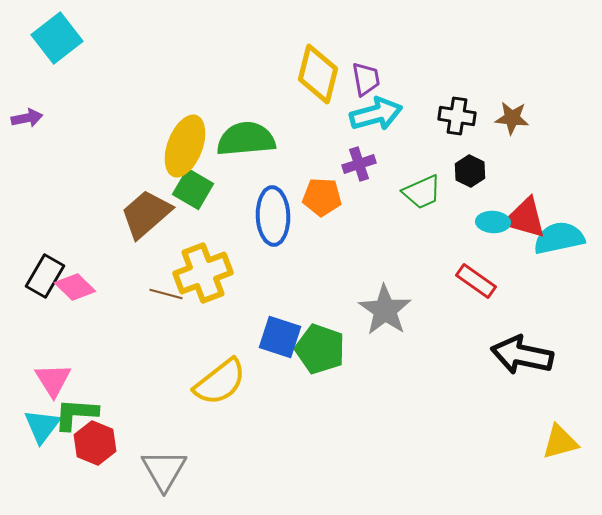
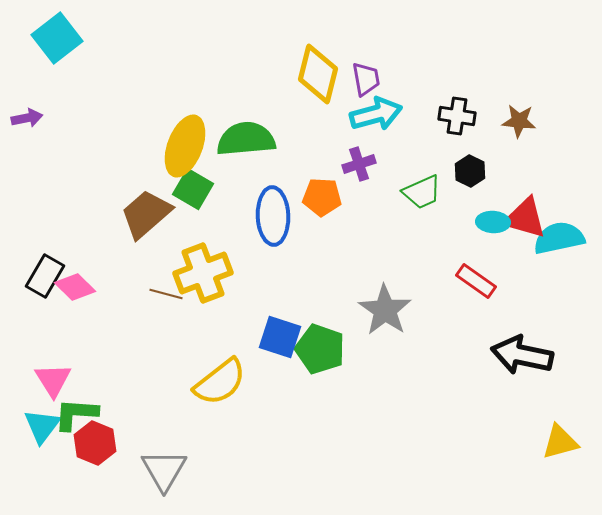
brown star: moved 7 px right, 3 px down
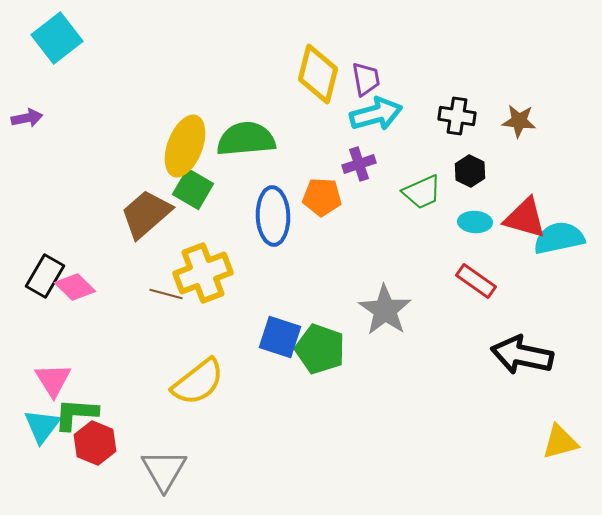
cyan ellipse: moved 18 px left
yellow semicircle: moved 22 px left
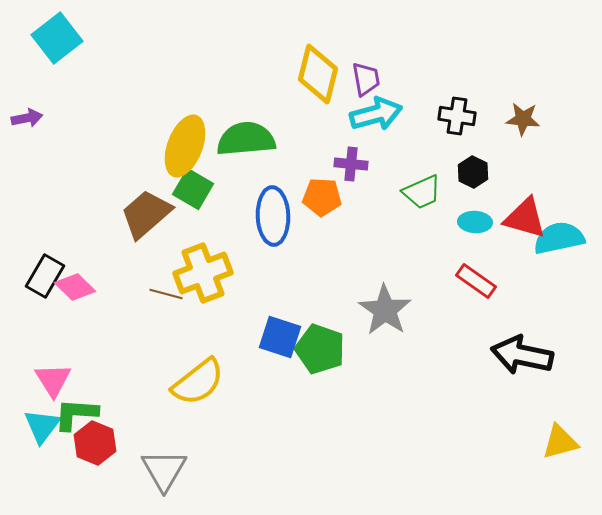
brown star: moved 4 px right, 2 px up
purple cross: moved 8 px left; rotated 24 degrees clockwise
black hexagon: moved 3 px right, 1 px down
